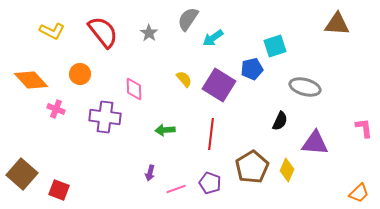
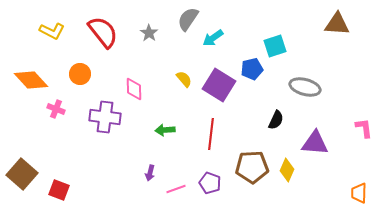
black semicircle: moved 4 px left, 1 px up
brown pentagon: rotated 28 degrees clockwise
orange trapezoid: rotated 135 degrees clockwise
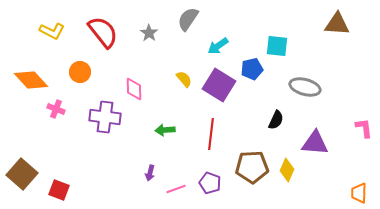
cyan arrow: moved 5 px right, 8 px down
cyan square: moved 2 px right; rotated 25 degrees clockwise
orange circle: moved 2 px up
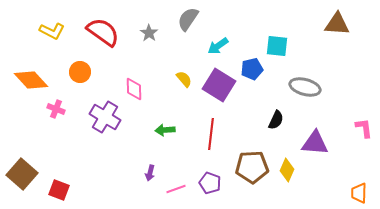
red semicircle: rotated 16 degrees counterclockwise
purple cross: rotated 24 degrees clockwise
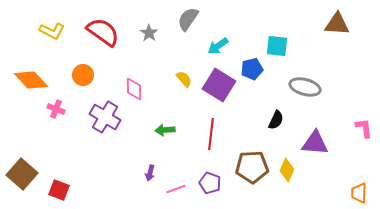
orange circle: moved 3 px right, 3 px down
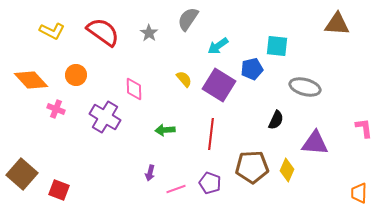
orange circle: moved 7 px left
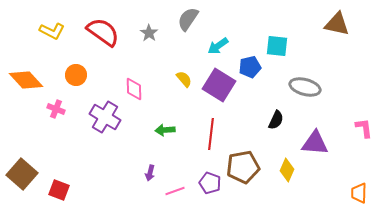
brown triangle: rotated 8 degrees clockwise
blue pentagon: moved 2 px left, 2 px up
orange diamond: moved 5 px left
brown pentagon: moved 9 px left; rotated 8 degrees counterclockwise
pink line: moved 1 px left, 2 px down
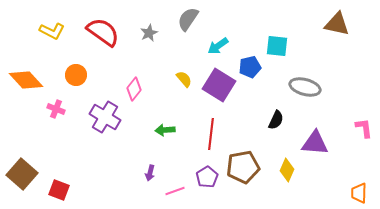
gray star: rotated 12 degrees clockwise
pink diamond: rotated 40 degrees clockwise
purple pentagon: moved 3 px left, 6 px up; rotated 20 degrees clockwise
